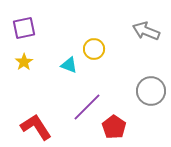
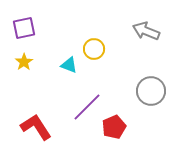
red pentagon: rotated 15 degrees clockwise
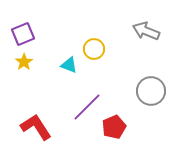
purple square: moved 1 px left, 6 px down; rotated 10 degrees counterclockwise
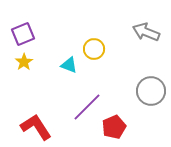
gray arrow: moved 1 px down
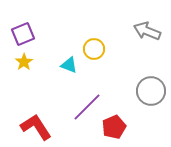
gray arrow: moved 1 px right, 1 px up
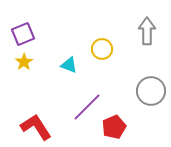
gray arrow: rotated 68 degrees clockwise
yellow circle: moved 8 px right
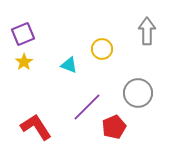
gray circle: moved 13 px left, 2 px down
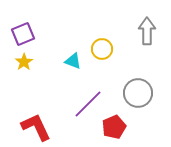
cyan triangle: moved 4 px right, 4 px up
purple line: moved 1 px right, 3 px up
red L-shape: rotated 8 degrees clockwise
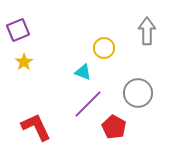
purple square: moved 5 px left, 4 px up
yellow circle: moved 2 px right, 1 px up
cyan triangle: moved 10 px right, 11 px down
red pentagon: rotated 20 degrees counterclockwise
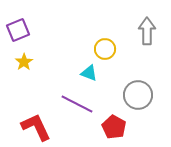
yellow circle: moved 1 px right, 1 px down
cyan triangle: moved 6 px right, 1 px down
gray circle: moved 2 px down
purple line: moved 11 px left; rotated 72 degrees clockwise
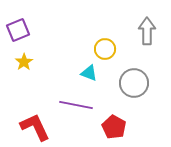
gray circle: moved 4 px left, 12 px up
purple line: moved 1 px left, 1 px down; rotated 16 degrees counterclockwise
red L-shape: moved 1 px left
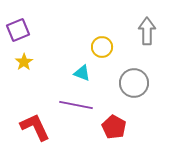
yellow circle: moved 3 px left, 2 px up
cyan triangle: moved 7 px left
